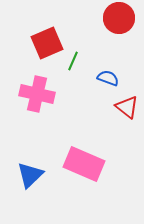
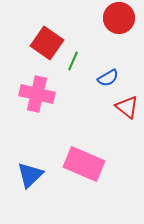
red square: rotated 32 degrees counterclockwise
blue semicircle: rotated 130 degrees clockwise
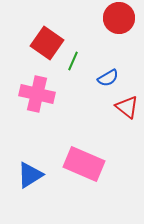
blue triangle: rotated 12 degrees clockwise
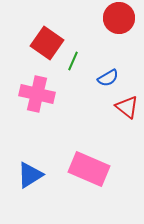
pink rectangle: moved 5 px right, 5 px down
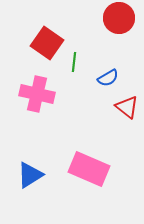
green line: moved 1 px right, 1 px down; rotated 18 degrees counterclockwise
